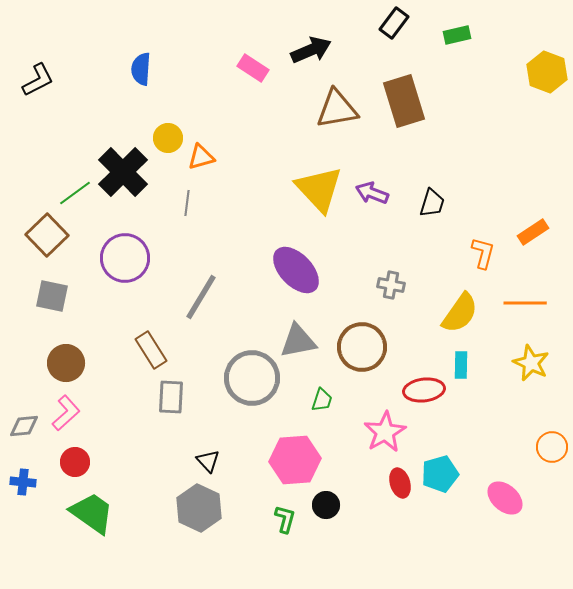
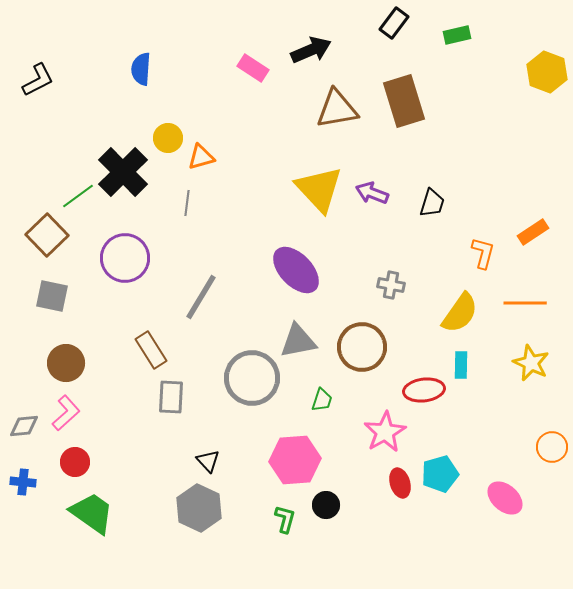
green line at (75, 193): moved 3 px right, 3 px down
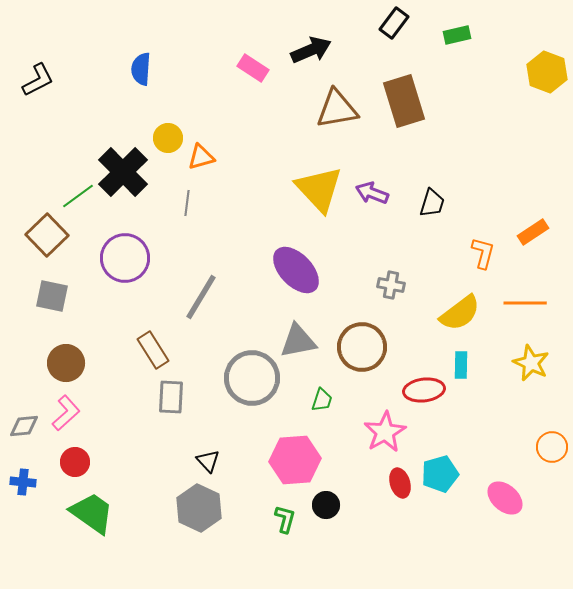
yellow semicircle at (460, 313): rotated 18 degrees clockwise
brown rectangle at (151, 350): moved 2 px right
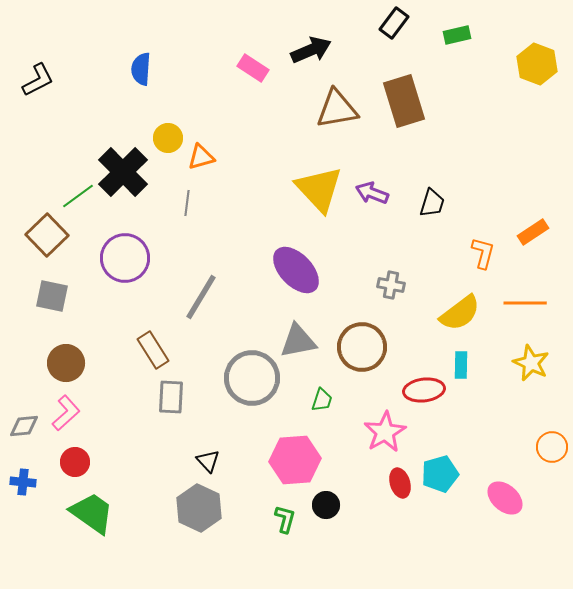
yellow hexagon at (547, 72): moved 10 px left, 8 px up
